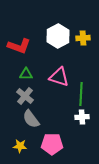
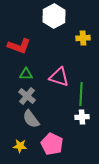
white hexagon: moved 4 px left, 20 px up
gray cross: moved 2 px right
pink pentagon: rotated 25 degrees clockwise
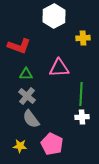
pink triangle: moved 9 px up; rotated 20 degrees counterclockwise
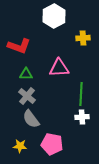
pink pentagon: rotated 15 degrees counterclockwise
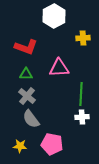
red L-shape: moved 7 px right, 1 px down
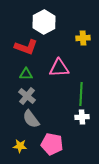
white hexagon: moved 10 px left, 6 px down
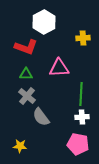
gray semicircle: moved 10 px right, 2 px up
pink pentagon: moved 26 px right
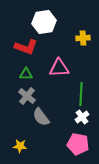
white hexagon: rotated 20 degrees clockwise
white cross: rotated 32 degrees counterclockwise
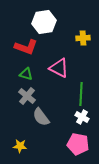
pink triangle: rotated 30 degrees clockwise
green triangle: rotated 16 degrees clockwise
white cross: rotated 24 degrees counterclockwise
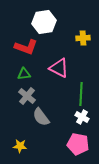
green triangle: moved 2 px left; rotated 24 degrees counterclockwise
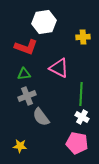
yellow cross: moved 1 px up
gray cross: rotated 30 degrees clockwise
pink pentagon: moved 1 px left, 1 px up
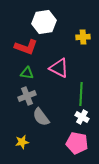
green triangle: moved 3 px right, 1 px up; rotated 16 degrees clockwise
yellow star: moved 2 px right, 4 px up; rotated 16 degrees counterclockwise
